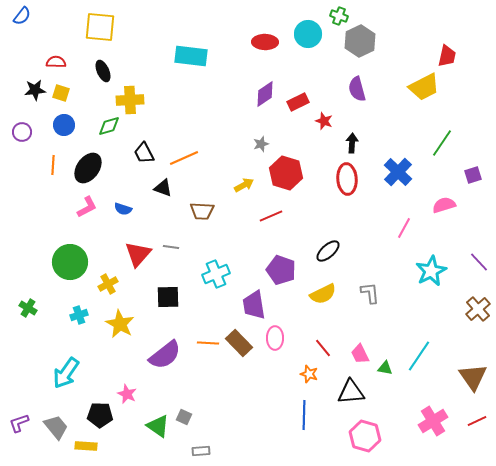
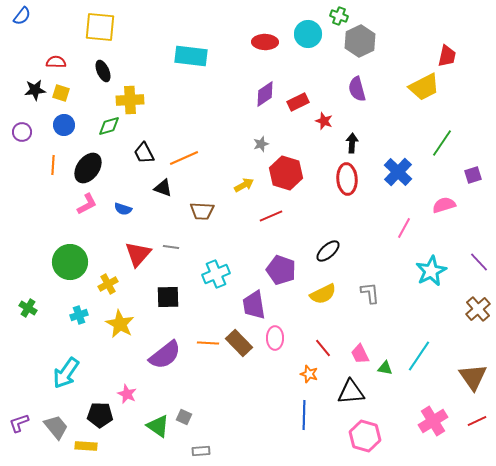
pink L-shape at (87, 207): moved 3 px up
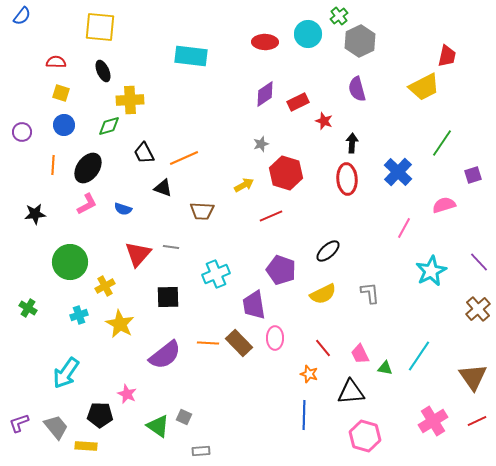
green cross at (339, 16): rotated 30 degrees clockwise
black star at (35, 90): moved 124 px down
yellow cross at (108, 284): moved 3 px left, 2 px down
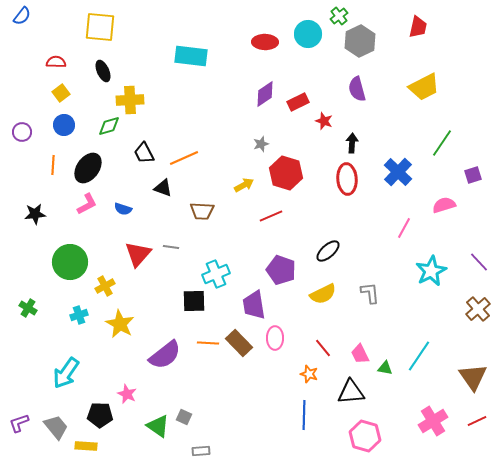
red trapezoid at (447, 56): moved 29 px left, 29 px up
yellow square at (61, 93): rotated 36 degrees clockwise
black square at (168, 297): moved 26 px right, 4 px down
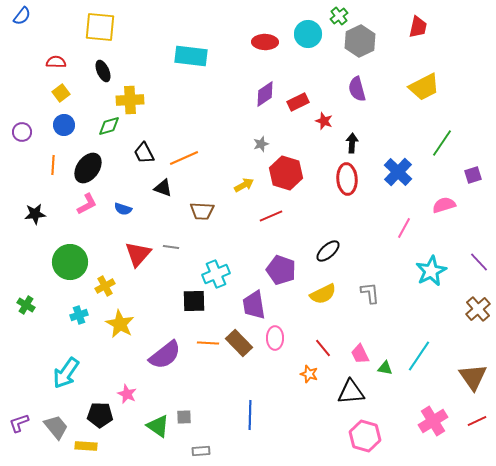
green cross at (28, 308): moved 2 px left, 3 px up
blue line at (304, 415): moved 54 px left
gray square at (184, 417): rotated 28 degrees counterclockwise
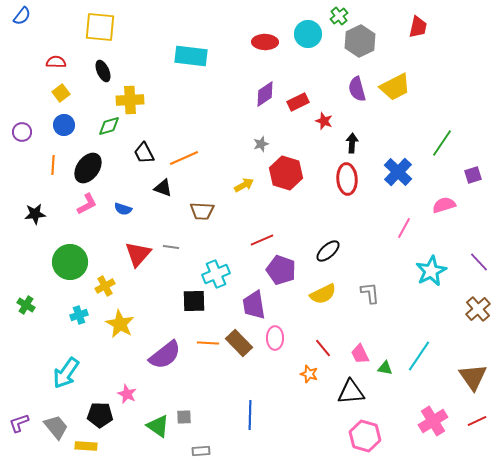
yellow trapezoid at (424, 87): moved 29 px left
red line at (271, 216): moved 9 px left, 24 px down
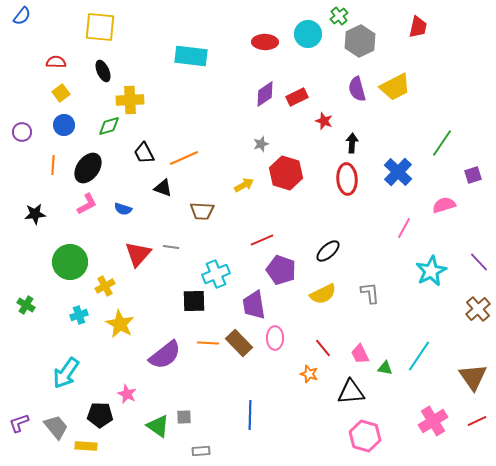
red rectangle at (298, 102): moved 1 px left, 5 px up
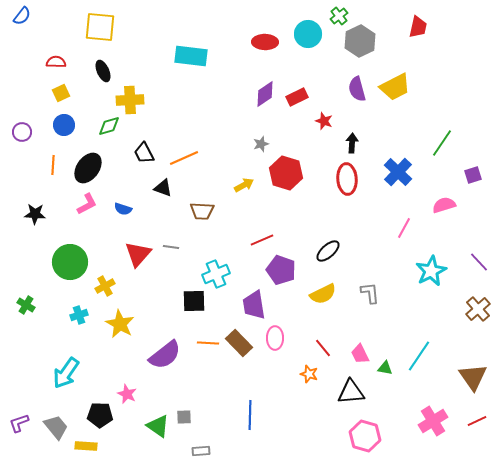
yellow square at (61, 93): rotated 12 degrees clockwise
black star at (35, 214): rotated 10 degrees clockwise
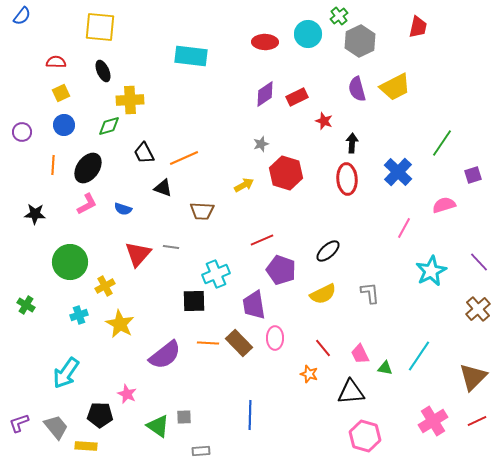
brown triangle at (473, 377): rotated 20 degrees clockwise
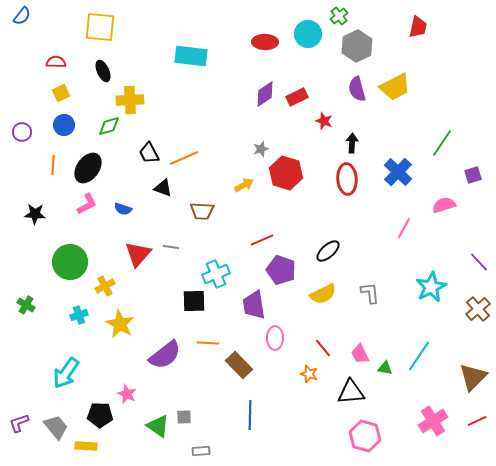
gray hexagon at (360, 41): moved 3 px left, 5 px down
gray star at (261, 144): moved 5 px down
black trapezoid at (144, 153): moved 5 px right
cyan star at (431, 271): moved 16 px down
brown rectangle at (239, 343): moved 22 px down
